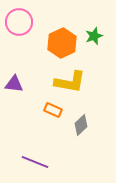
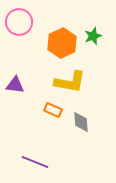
green star: moved 1 px left
purple triangle: moved 1 px right, 1 px down
gray diamond: moved 3 px up; rotated 50 degrees counterclockwise
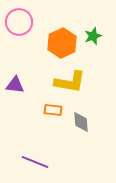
orange rectangle: rotated 18 degrees counterclockwise
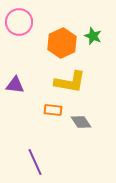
green star: rotated 30 degrees counterclockwise
gray diamond: rotated 30 degrees counterclockwise
purple line: rotated 44 degrees clockwise
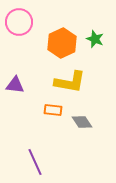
green star: moved 2 px right, 3 px down
gray diamond: moved 1 px right
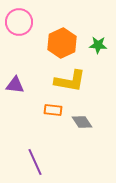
green star: moved 3 px right, 6 px down; rotated 18 degrees counterclockwise
yellow L-shape: moved 1 px up
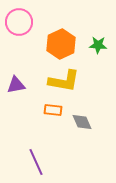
orange hexagon: moved 1 px left, 1 px down
yellow L-shape: moved 6 px left
purple triangle: moved 1 px right; rotated 18 degrees counterclockwise
gray diamond: rotated 10 degrees clockwise
purple line: moved 1 px right
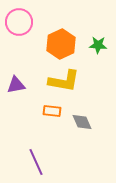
orange rectangle: moved 1 px left, 1 px down
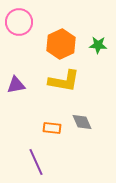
orange rectangle: moved 17 px down
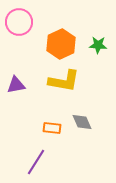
purple line: rotated 56 degrees clockwise
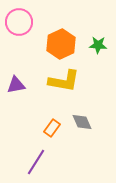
orange rectangle: rotated 60 degrees counterclockwise
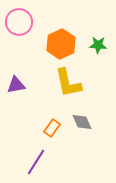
yellow L-shape: moved 4 px right, 2 px down; rotated 68 degrees clockwise
